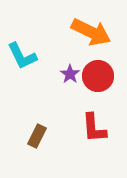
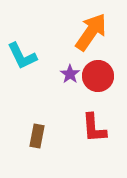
orange arrow: rotated 81 degrees counterclockwise
brown rectangle: rotated 15 degrees counterclockwise
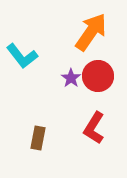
cyan L-shape: rotated 12 degrees counterclockwise
purple star: moved 1 px right, 4 px down
red L-shape: rotated 36 degrees clockwise
brown rectangle: moved 1 px right, 2 px down
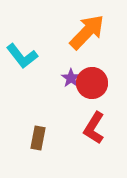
orange arrow: moved 4 px left; rotated 9 degrees clockwise
red circle: moved 6 px left, 7 px down
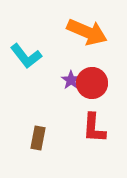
orange arrow: rotated 69 degrees clockwise
cyan L-shape: moved 4 px right
purple star: moved 2 px down
red L-shape: rotated 28 degrees counterclockwise
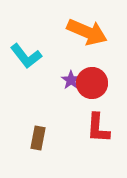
red L-shape: moved 4 px right
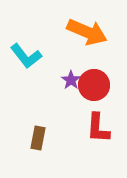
red circle: moved 2 px right, 2 px down
